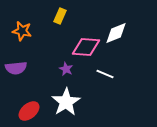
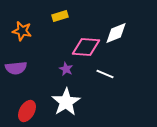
yellow rectangle: rotated 49 degrees clockwise
red ellipse: moved 2 px left; rotated 20 degrees counterclockwise
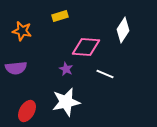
white diamond: moved 7 px right, 3 px up; rotated 35 degrees counterclockwise
white star: rotated 20 degrees clockwise
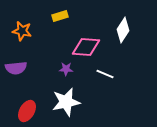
purple star: rotated 24 degrees counterclockwise
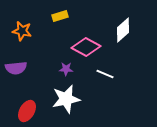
white diamond: rotated 15 degrees clockwise
pink diamond: rotated 24 degrees clockwise
white star: moved 3 px up
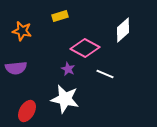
pink diamond: moved 1 px left, 1 px down
purple star: moved 2 px right; rotated 24 degrees clockwise
white star: moved 1 px left; rotated 24 degrees clockwise
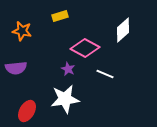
white star: rotated 20 degrees counterclockwise
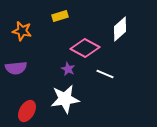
white diamond: moved 3 px left, 1 px up
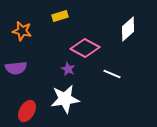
white diamond: moved 8 px right
white line: moved 7 px right
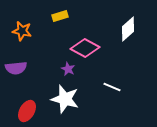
white line: moved 13 px down
white star: rotated 24 degrees clockwise
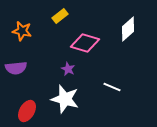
yellow rectangle: rotated 21 degrees counterclockwise
pink diamond: moved 5 px up; rotated 12 degrees counterclockwise
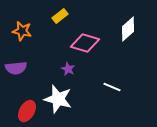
white star: moved 7 px left
